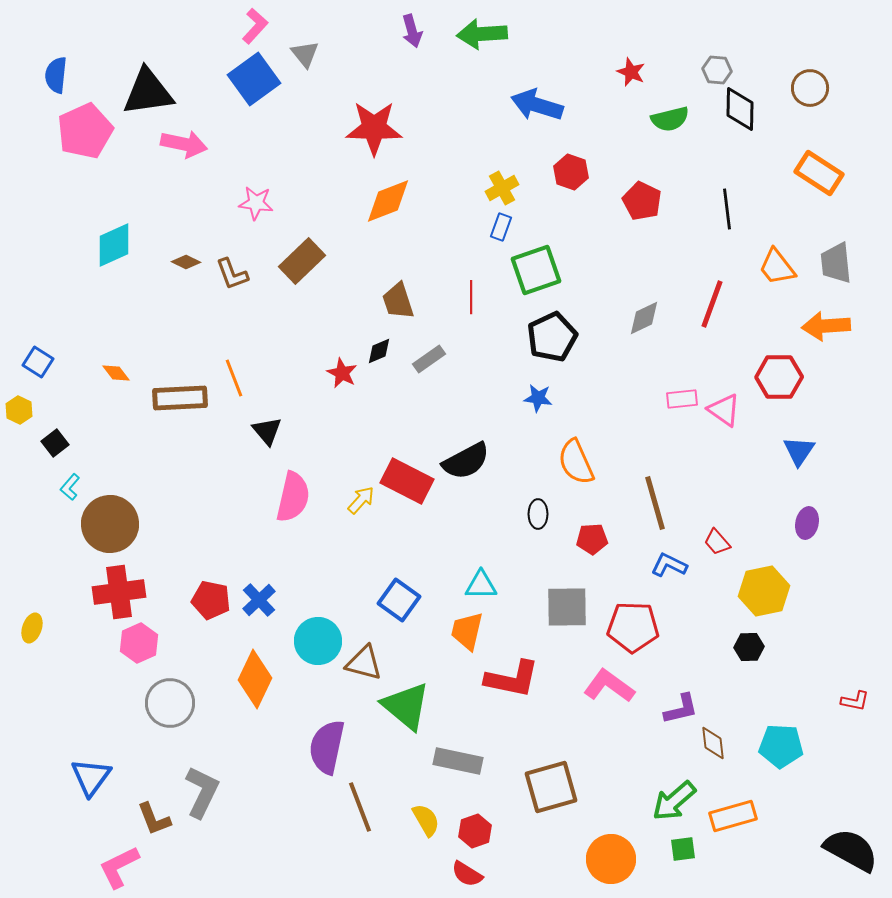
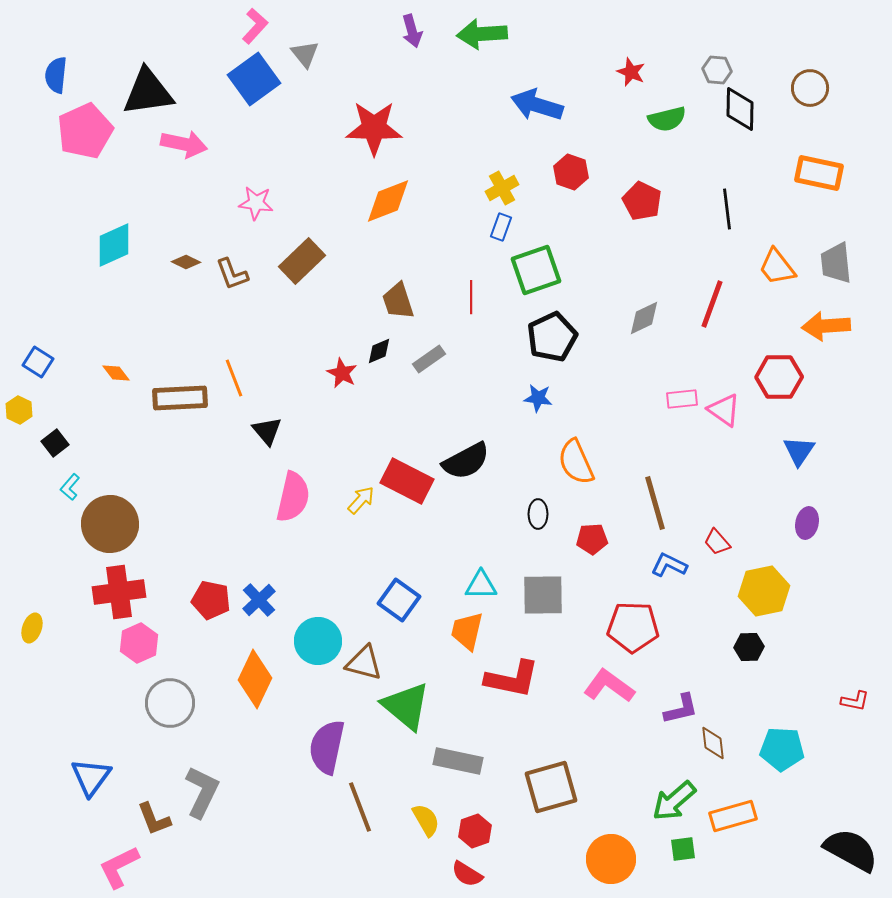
green semicircle at (670, 119): moved 3 px left
orange rectangle at (819, 173): rotated 21 degrees counterclockwise
gray square at (567, 607): moved 24 px left, 12 px up
cyan pentagon at (781, 746): moved 1 px right, 3 px down
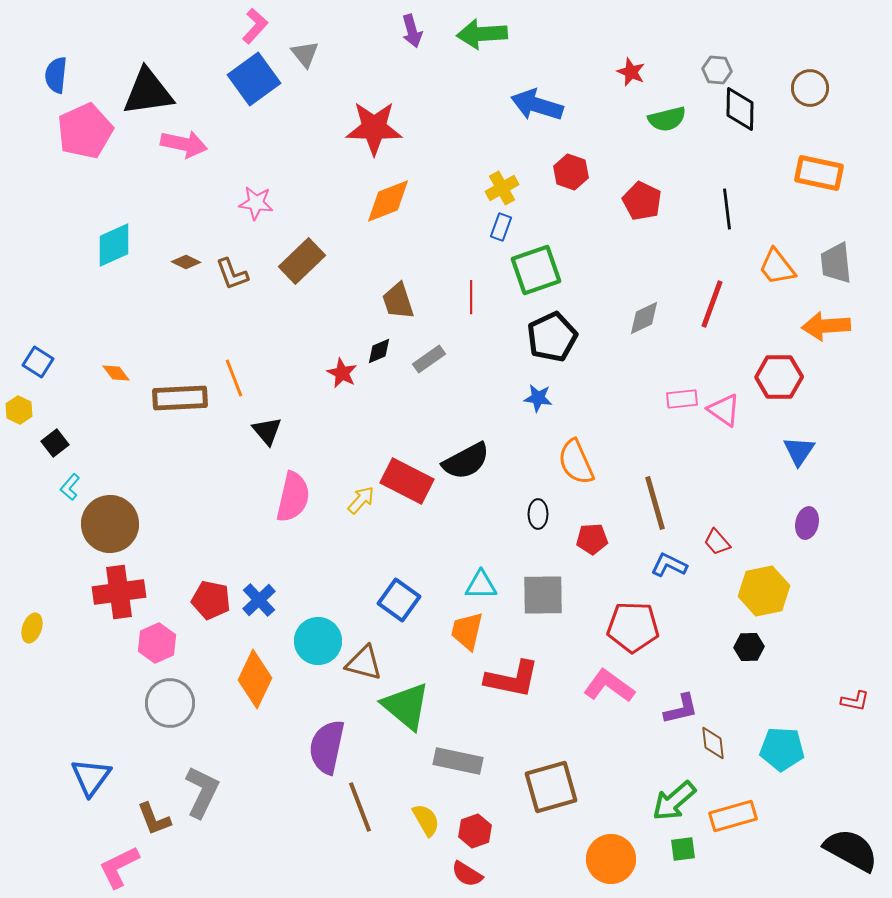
pink hexagon at (139, 643): moved 18 px right
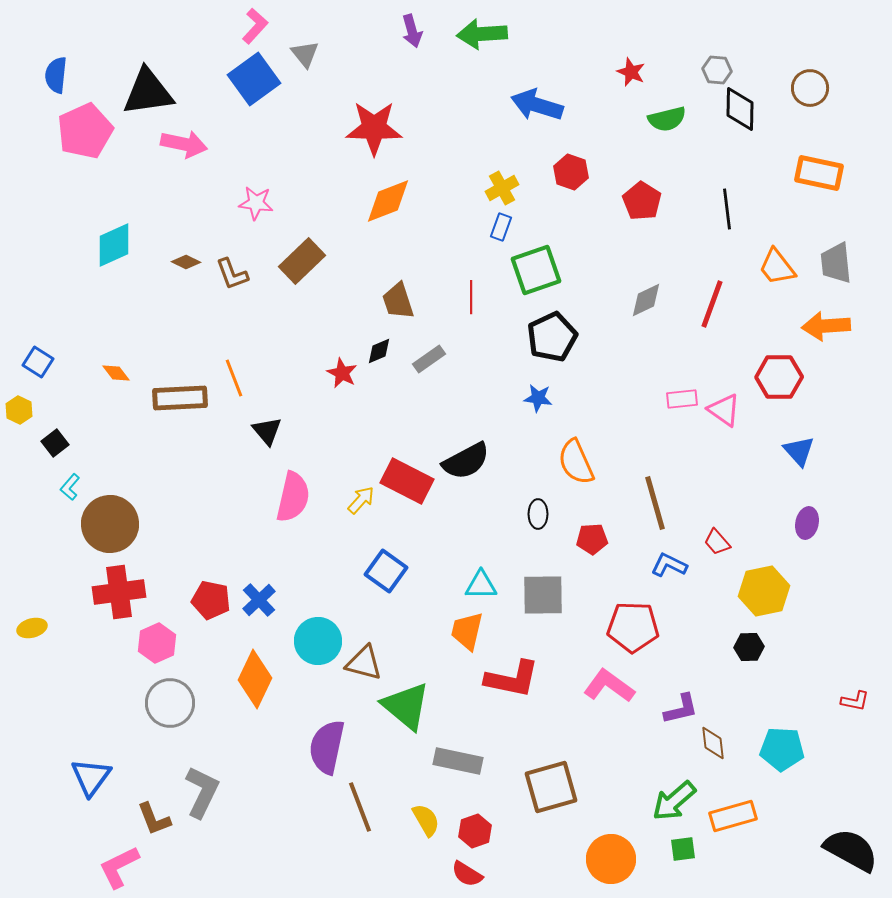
red pentagon at (642, 201): rotated 6 degrees clockwise
gray diamond at (644, 318): moved 2 px right, 18 px up
blue triangle at (799, 451): rotated 16 degrees counterclockwise
blue square at (399, 600): moved 13 px left, 29 px up
yellow ellipse at (32, 628): rotated 56 degrees clockwise
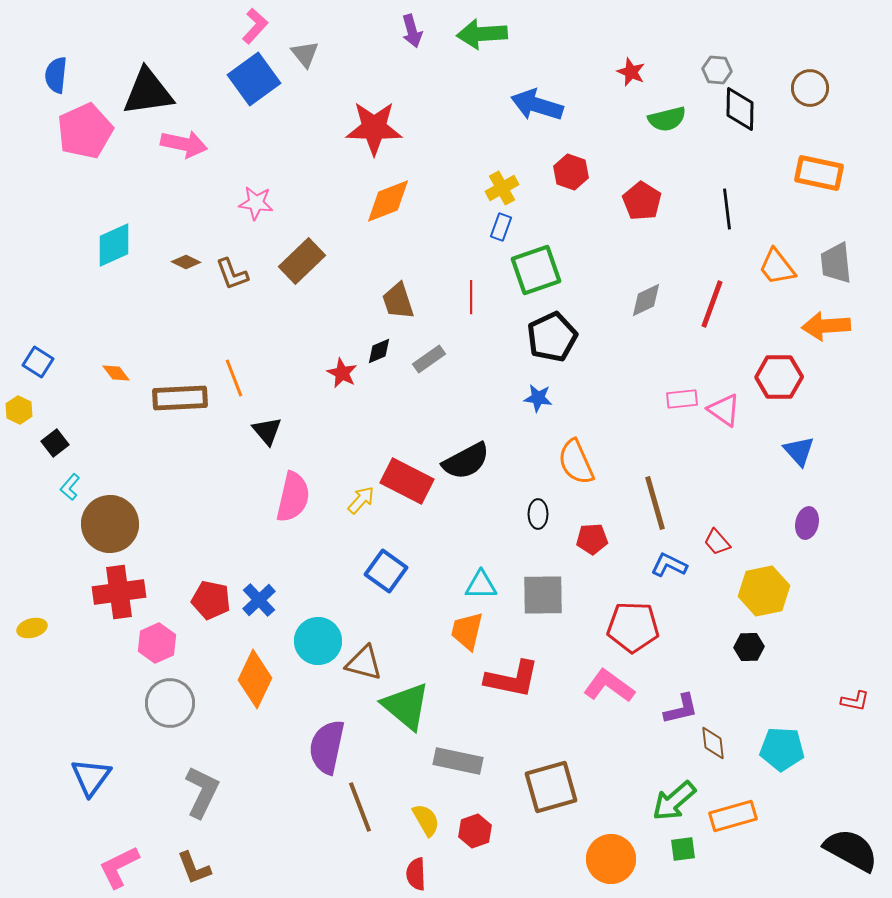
brown L-shape at (154, 819): moved 40 px right, 49 px down
red semicircle at (467, 874): moved 51 px left; rotated 56 degrees clockwise
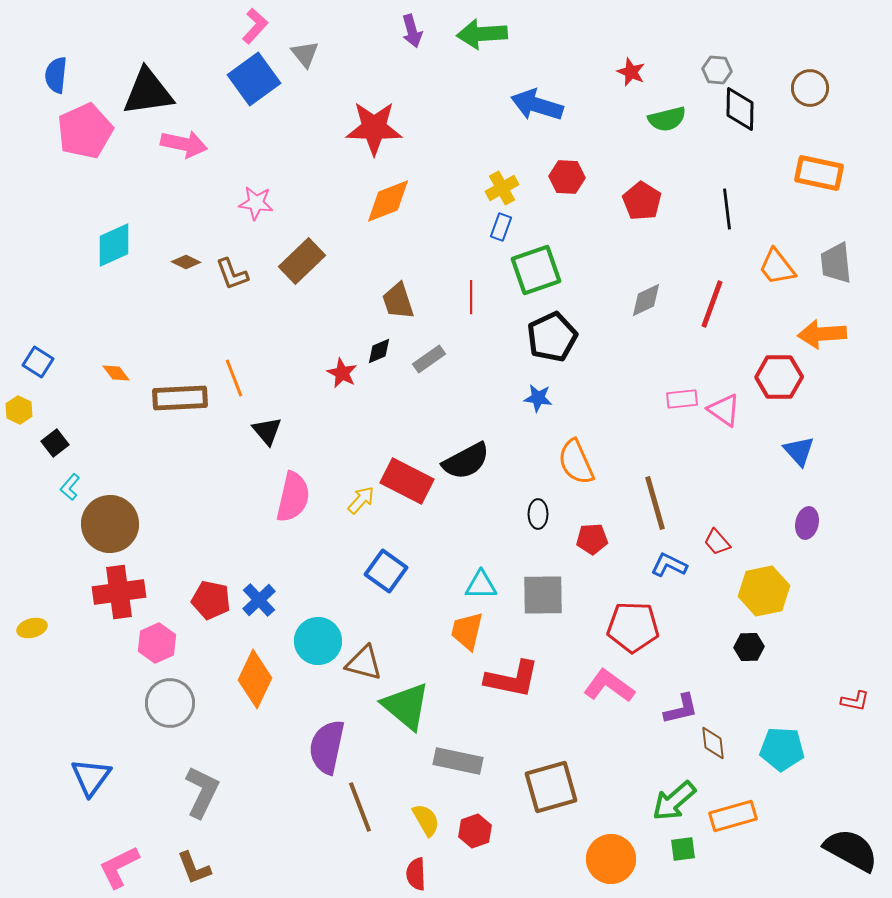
red hexagon at (571, 172): moved 4 px left, 5 px down; rotated 16 degrees counterclockwise
orange arrow at (826, 326): moved 4 px left, 8 px down
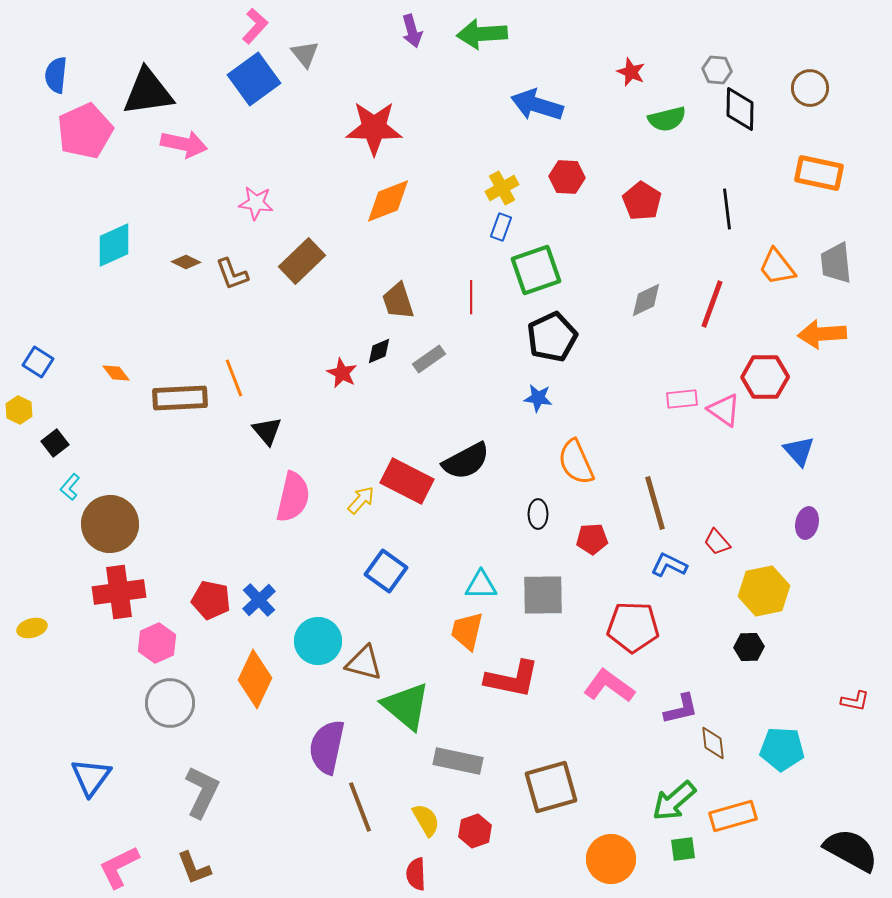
red hexagon at (779, 377): moved 14 px left
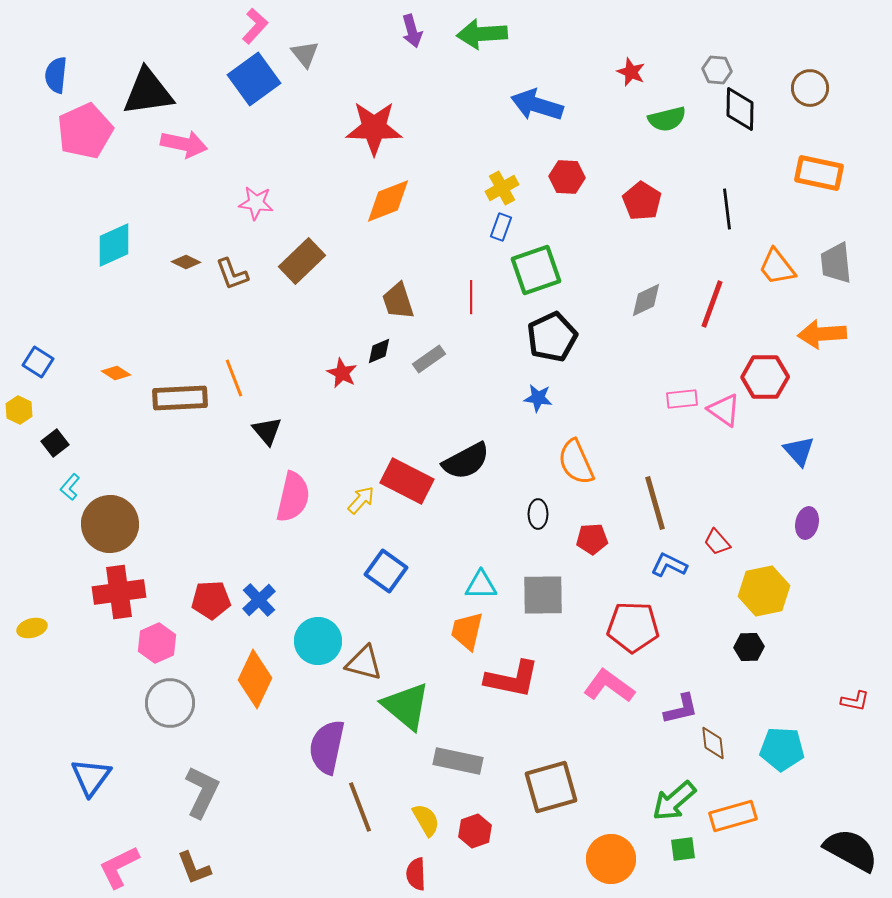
orange diamond at (116, 373): rotated 20 degrees counterclockwise
red pentagon at (211, 600): rotated 15 degrees counterclockwise
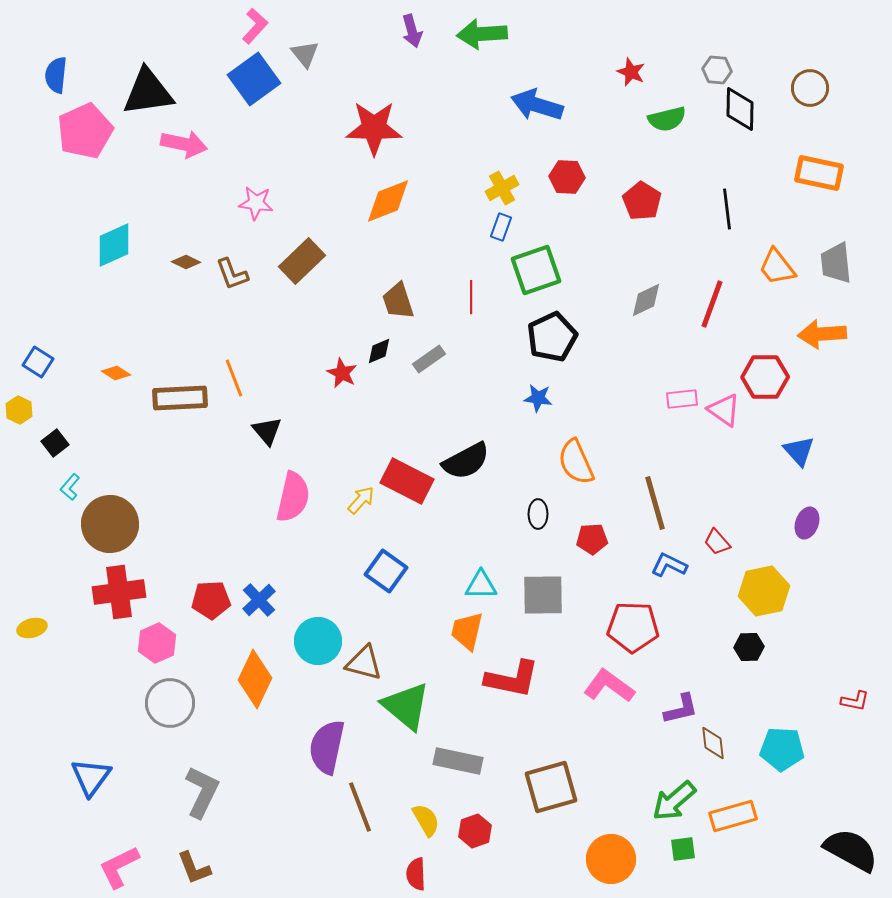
purple ellipse at (807, 523): rotated 8 degrees clockwise
